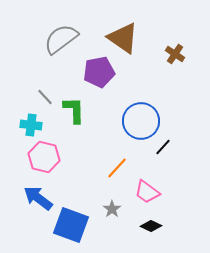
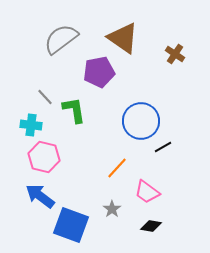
green L-shape: rotated 8 degrees counterclockwise
black line: rotated 18 degrees clockwise
blue arrow: moved 2 px right, 2 px up
black diamond: rotated 15 degrees counterclockwise
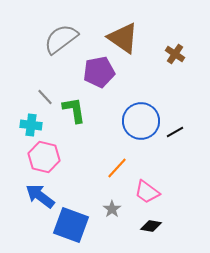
black line: moved 12 px right, 15 px up
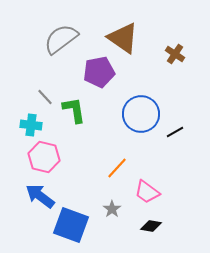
blue circle: moved 7 px up
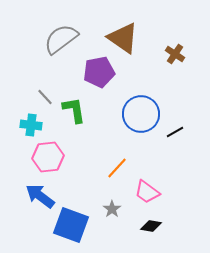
pink hexagon: moved 4 px right; rotated 20 degrees counterclockwise
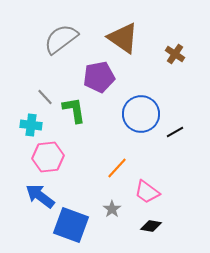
purple pentagon: moved 5 px down
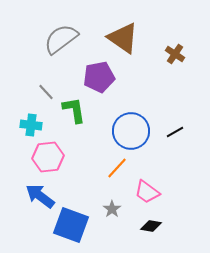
gray line: moved 1 px right, 5 px up
blue circle: moved 10 px left, 17 px down
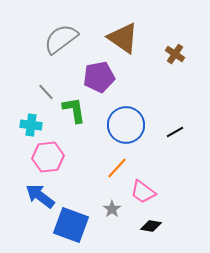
blue circle: moved 5 px left, 6 px up
pink trapezoid: moved 4 px left
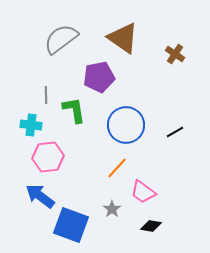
gray line: moved 3 px down; rotated 42 degrees clockwise
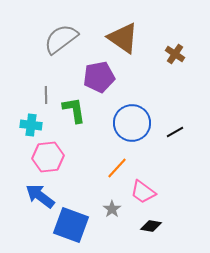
blue circle: moved 6 px right, 2 px up
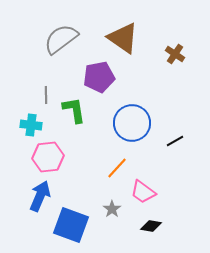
black line: moved 9 px down
blue arrow: rotated 76 degrees clockwise
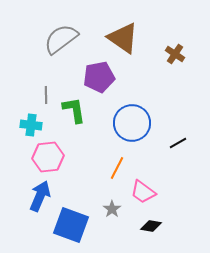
black line: moved 3 px right, 2 px down
orange line: rotated 15 degrees counterclockwise
